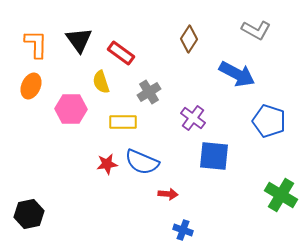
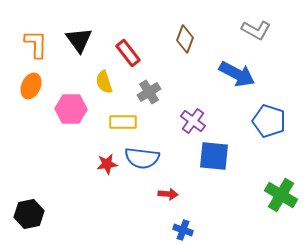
brown diamond: moved 4 px left; rotated 12 degrees counterclockwise
red rectangle: moved 7 px right; rotated 16 degrees clockwise
yellow semicircle: moved 3 px right
purple cross: moved 3 px down
blue semicircle: moved 4 px up; rotated 16 degrees counterclockwise
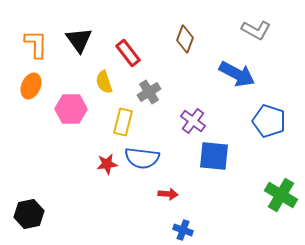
yellow rectangle: rotated 76 degrees counterclockwise
